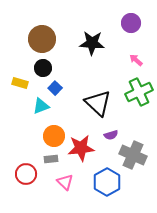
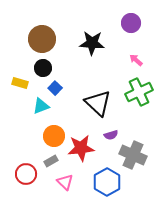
gray rectangle: moved 2 px down; rotated 24 degrees counterclockwise
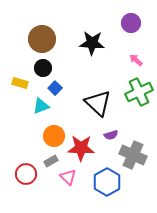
red star: rotated 8 degrees clockwise
pink triangle: moved 3 px right, 5 px up
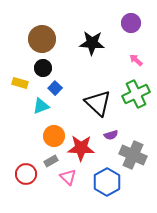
green cross: moved 3 px left, 2 px down
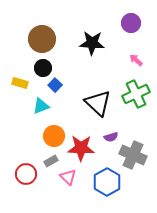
blue square: moved 3 px up
purple semicircle: moved 2 px down
